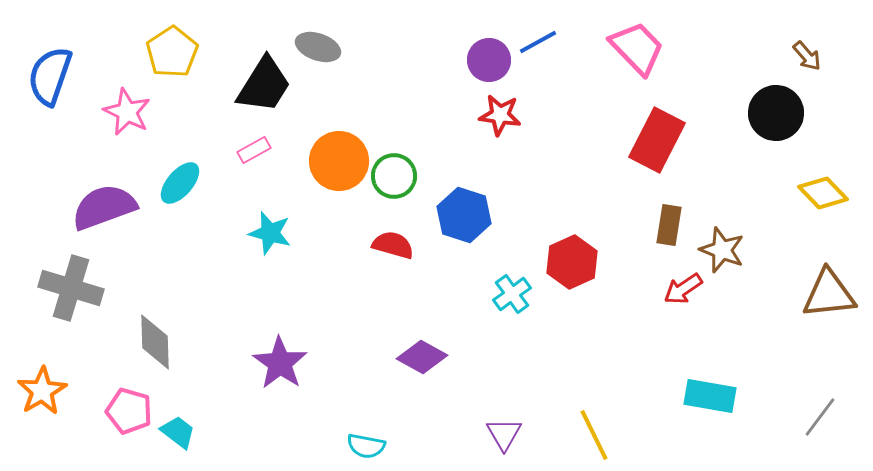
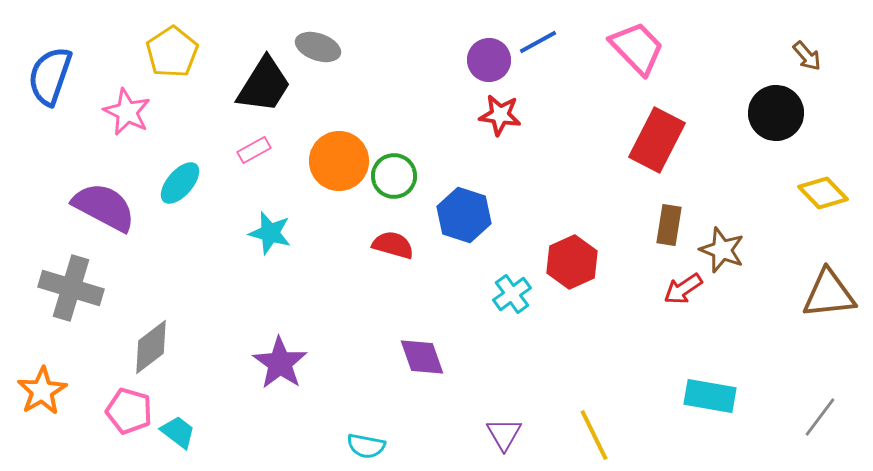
purple semicircle: rotated 48 degrees clockwise
gray diamond: moved 4 px left, 5 px down; rotated 54 degrees clockwise
purple diamond: rotated 42 degrees clockwise
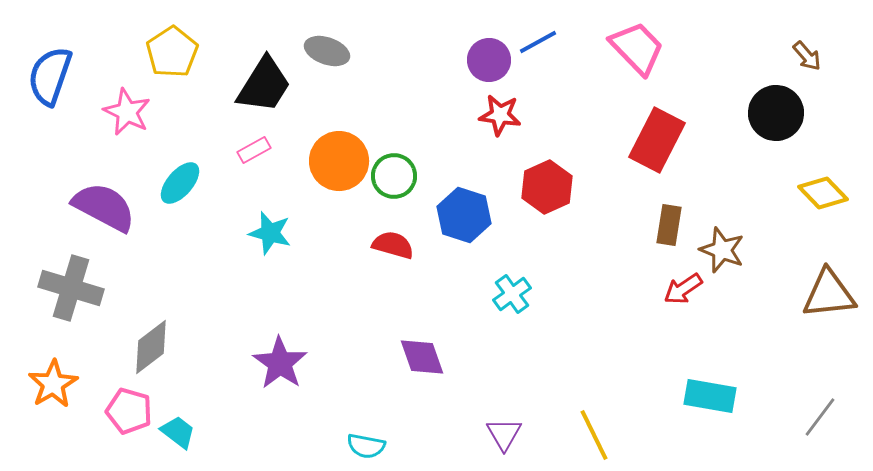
gray ellipse: moved 9 px right, 4 px down
red hexagon: moved 25 px left, 75 px up
orange star: moved 11 px right, 7 px up
